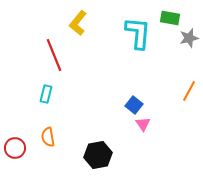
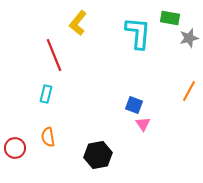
blue square: rotated 18 degrees counterclockwise
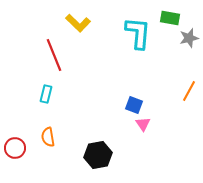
yellow L-shape: rotated 85 degrees counterclockwise
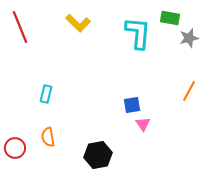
red line: moved 34 px left, 28 px up
blue square: moved 2 px left; rotated 30 degrees counterclockwise
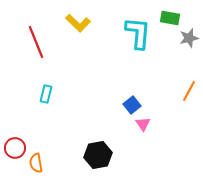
red line: moved 16 px right, 15 px down
blue square: rotated 30 degrees counterclockwise
orange semicircle: moved 12 px left, 26 px down
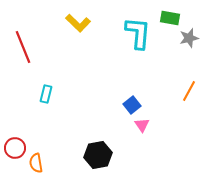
red line: moved 13 px left, 5 px down
pink triangle: moved 1 px left, 1 px down
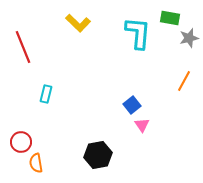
orange line: moved 5 px left, 10 px up
red circle: moved 6 px right, 6 px up
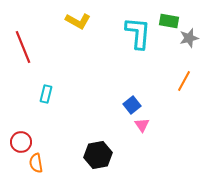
green rectangle: moved 1 px left, 3 px down
yellow L-shape: moved 2 px up; rotated 15 degrees counterclockwise
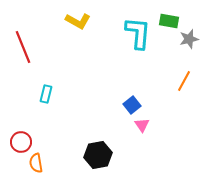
gray star: moved 1 px down
